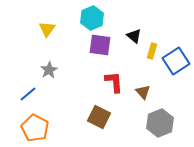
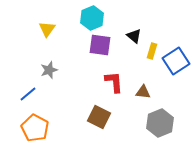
gray star: rotated 12 degrees clockwise
brown triangle: rotated 42 degrees counterclockwise
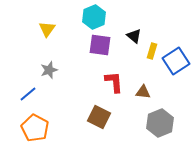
cyan hexagon: moved 2 px right, 1 px up
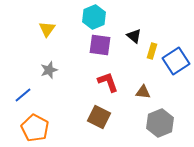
red L-shape: moved 6 px left; rotated 15 degrees counterclockwise
blue line: moved 5 px left, 1 px down
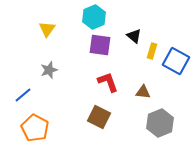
blue square: rotated 28 degrees counterclockwise
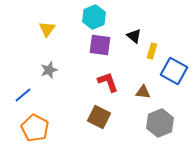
blue square: moved 2 px left, 10 px down
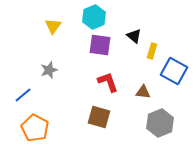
yellow triangle: moved 6 px right, 3 px up
brown square: rotated 10 degrees counterclockwise
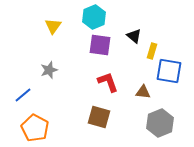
blue square: moved 5 px left; rotated 20 degrees counterclockwise
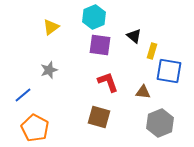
yellow triangle: moved 2 px left, 1 px down; rotated 18 degrees clockwise
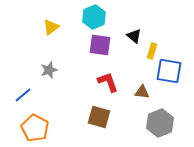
brown triangle: moved 1 px left
